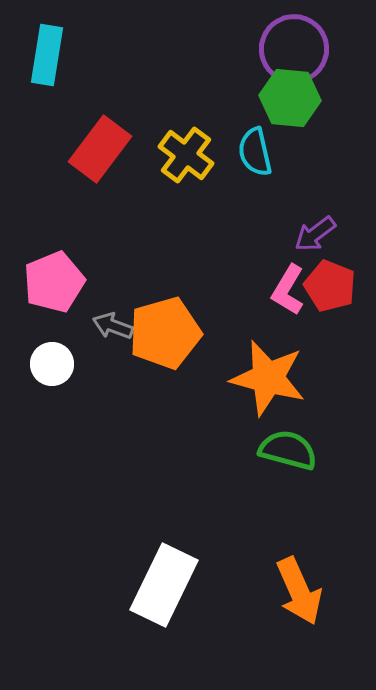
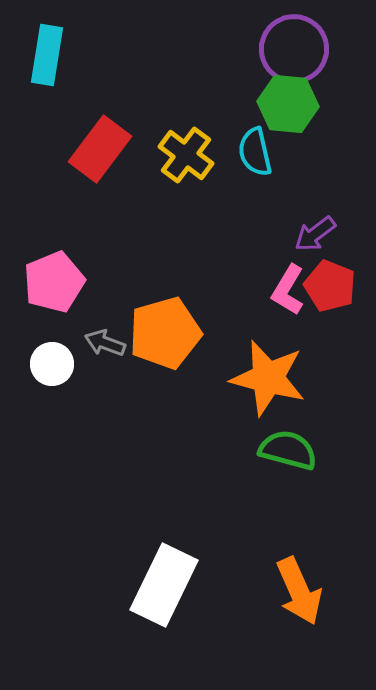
green hexagon: moved 2 px left, 6 px down
gray arrow: moved 8 px left, 17 px down
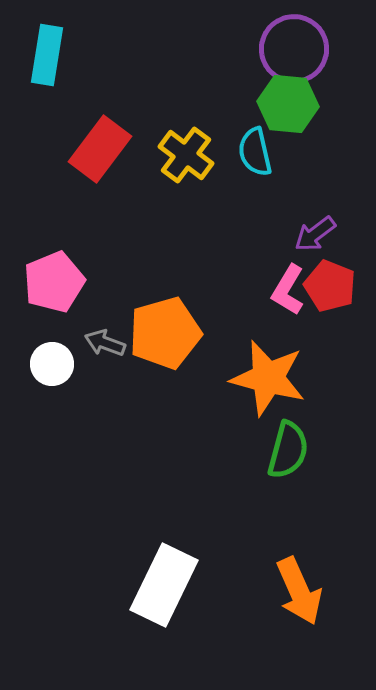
green semicircle: rotated 90 degrees clockwise
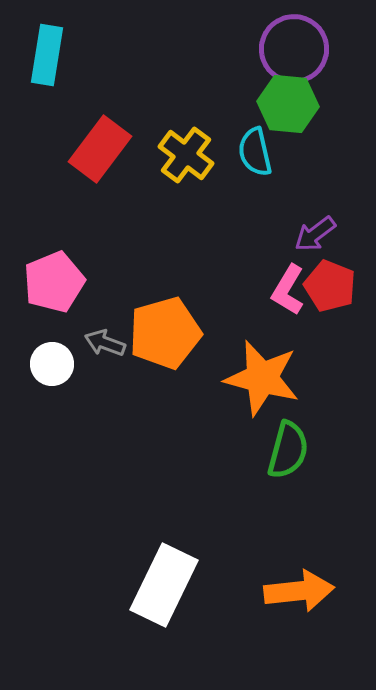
orange star: moved 6 px left
orange arrow: rotated 72 degrees counterclockwise
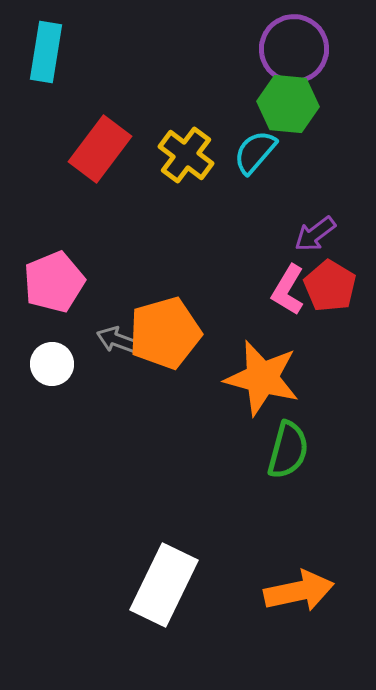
cyan rectangle: moved 1 px left, 3 px up
cyan semicircle: rotated 54 degrees clockwise
red pentagon: rotated 9 degrees clockwise
gray arrow: moved 12 px right, 3 px up
orange arrow: rotated 6 degrees counterclockwise
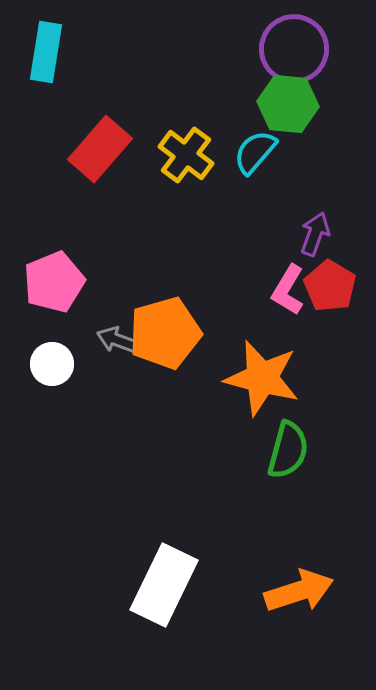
red rectangle: rotated 4 degrees clockwise
purple arrow: rotated 147 degrees clockwise
orange arrow: rotated 6 degrees counterclockwise
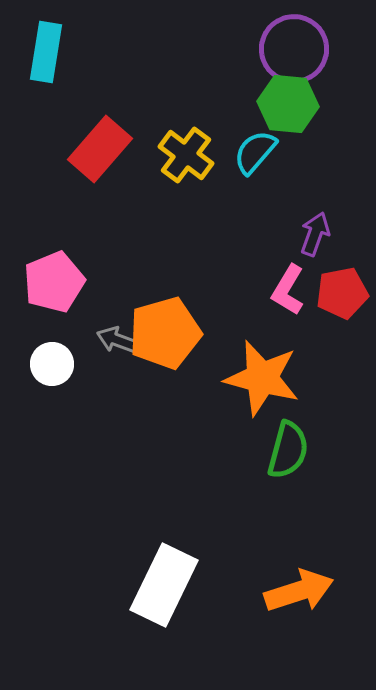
red pentagon: moved 12 px right, 7 px down; rotated 30 degrees clockwise
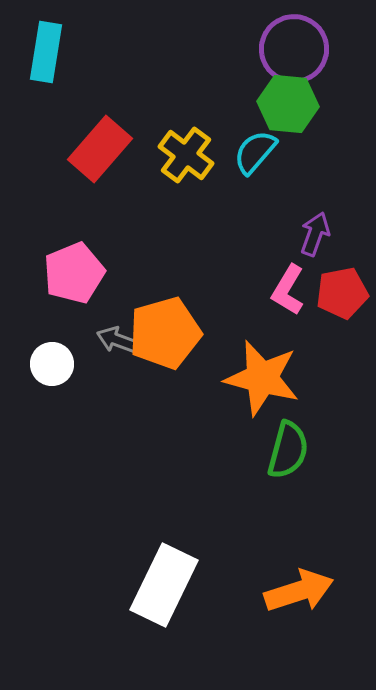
pink pentagon: moved 20 px right, 9 px up
